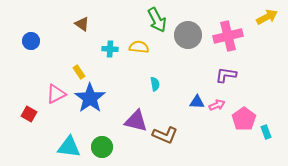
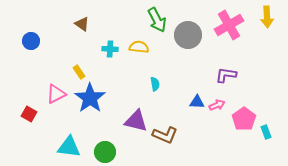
yellow arrow: rotated 115 degrees clockwise
pink cross: moved 1 px right, 11 px up; rotated 16 degrees counterclockwise
green circle: moved 3 px right, 5 px down
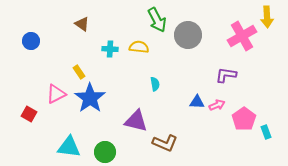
pink cross: moved 13 px right, 11 px down
brown L-shape: moved 8 px down
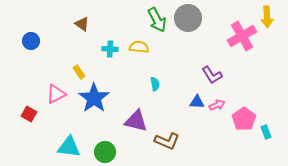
gray circle: moved 17 px up
purple L-shape: moved 14 px left; rotated 130 degrees counterclockwise
blue star: moved 4 px right
brown L-shape: moved 2 px right, 2 px up
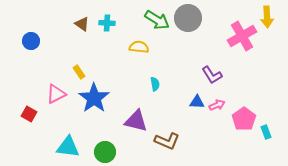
green arrow: rotated 30 degrees counterclockwise
cyan cross: moved 3 px left, 26 px up
cyan triangle: moved 1 px left
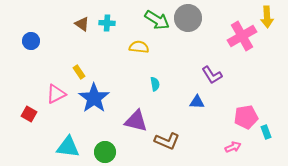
pink arrow: moved 16 px right, 42 px down
pink pentagon: moved 2 px right, 2 px up; rotated 25 degrees clockwise
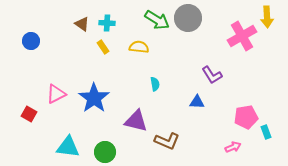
yellow rectangle: moved 24 px right, 25 px up
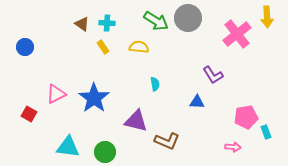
green arrow: moved 1 px left, 1 px down
pink cross: moved 5 px left, 2 px up; rotated 8 degrees counterclockwise
blue circle: moved 6 px left, 6 px down
purple L-shape: moved 1 px right
pink arrow: rotated 28 degrees clockwise
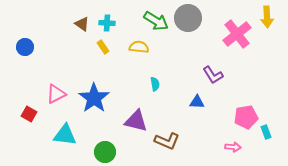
cyan triangle: moved 3 px left, 12 px up
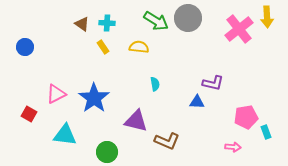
pink cross: moved 2 px right, 5 px up
purple L-shape: moved 8 px down; rotated 45 degrees counterclockwise
green circle: moved 2 px right
